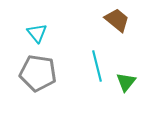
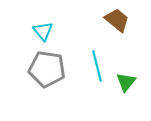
cyan triangle: moved 6 px right, 2 px up
gray pentagon: moved 9 px right, 4 px up
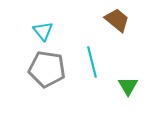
cyan line: moved 5 px left, 4 px up
green triangle: moved 2 px right, 4 px down; rotated 10 degrees counterclockwise
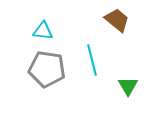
cyan triangle: rotated 45 degrees counterclockwise
cyan line: moved 2 px up
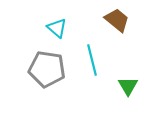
cyan triangle: moved 14 px right, 3 px up; rotated 35 degrees clockwise
